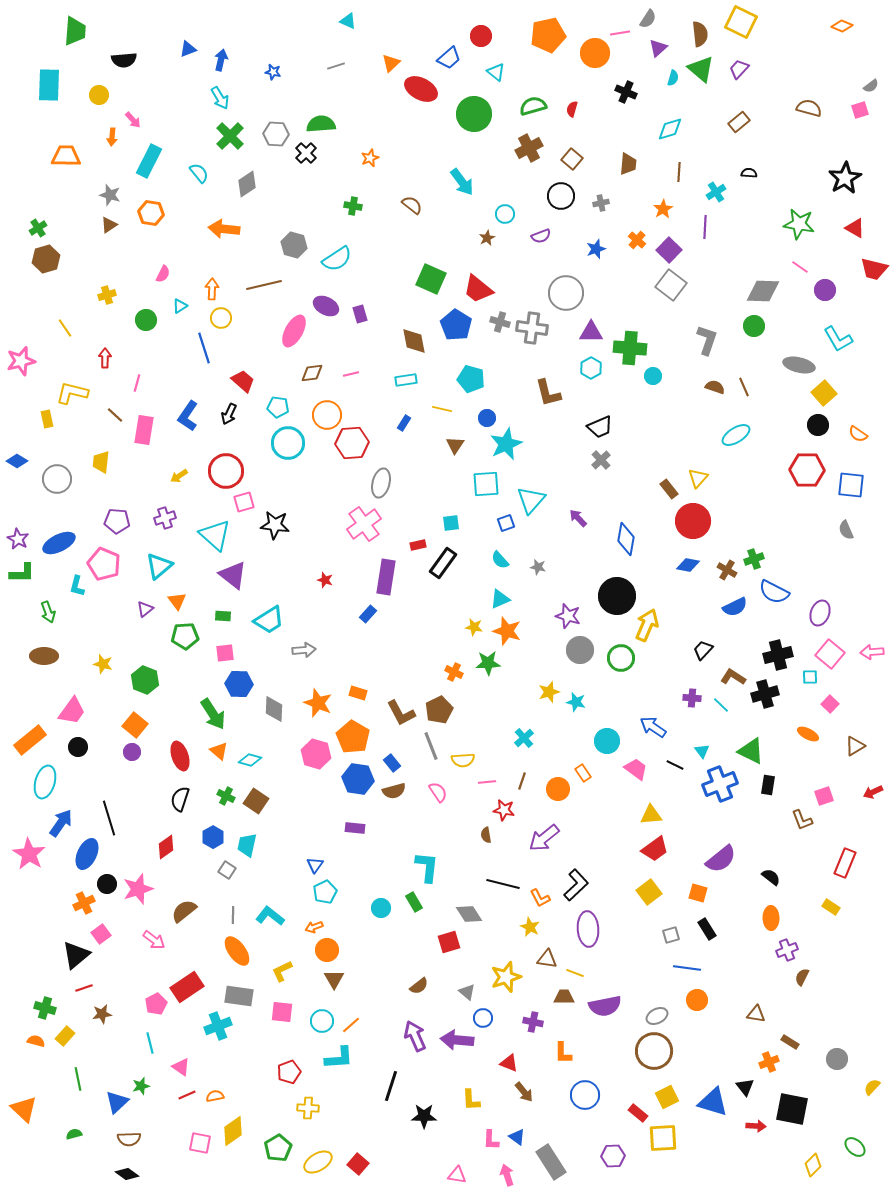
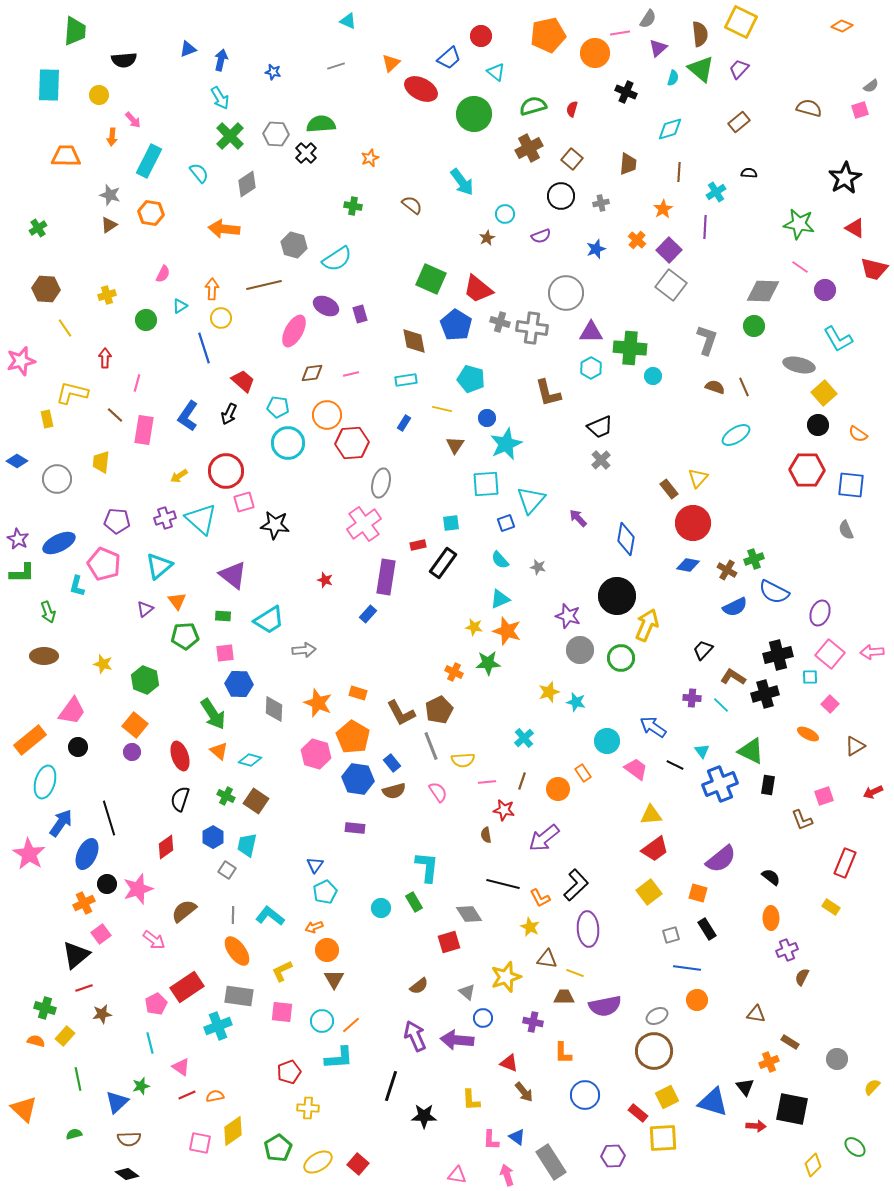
brown hexagon at (46, 259): moved 30 px down; rotated 20 degrees clockwise
red circle at (693, 521): moved 2 px down
cyan triangle at (215, 535): moved 14 px left, 16 px up
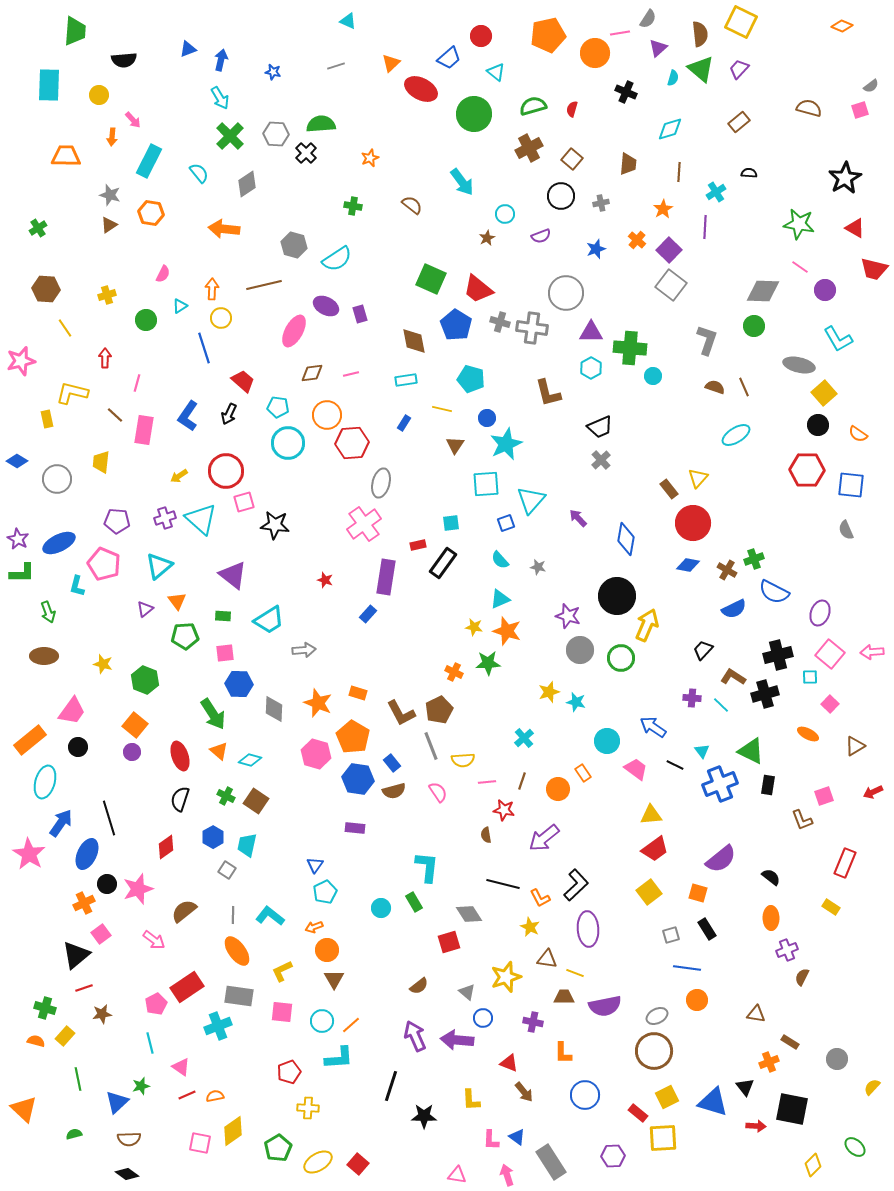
blue semicircle at (735, 607): moved 1 px left, 2 px down
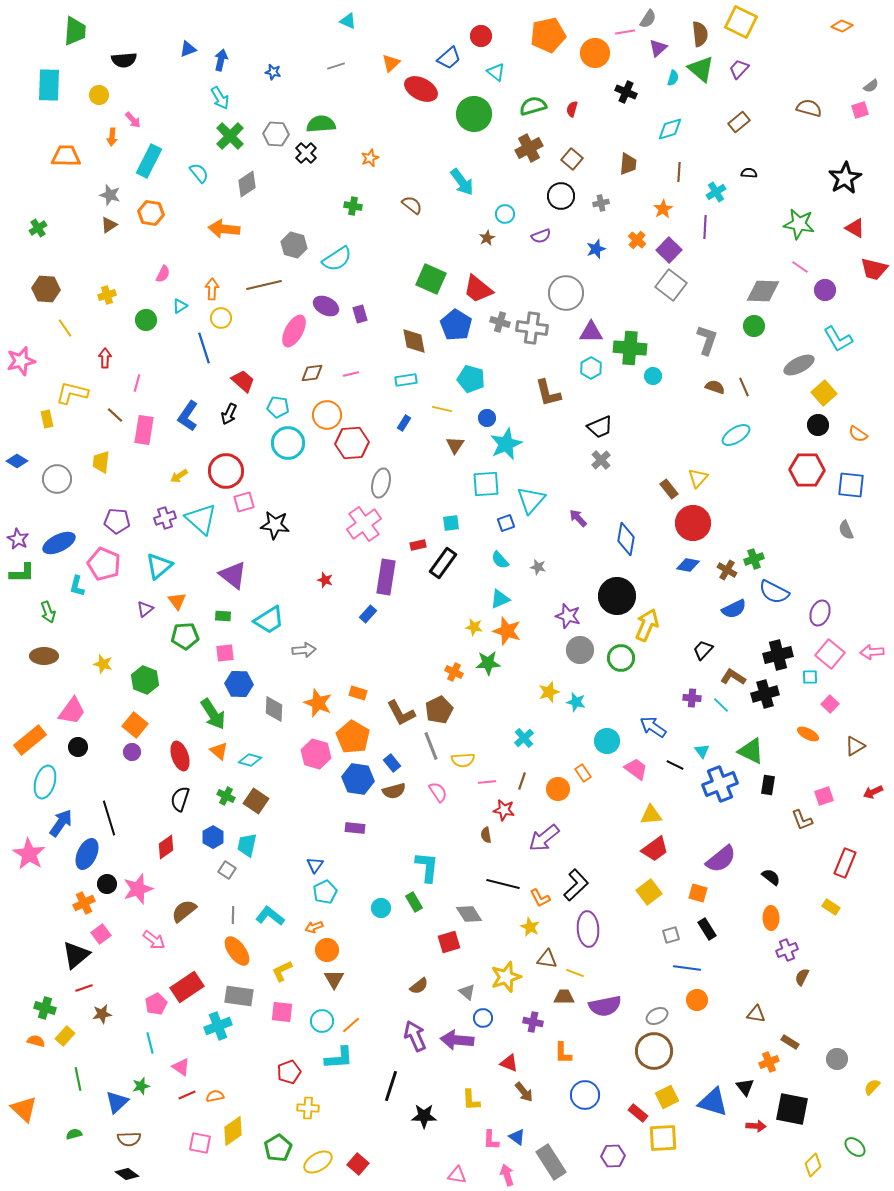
pink line at (620, 33): moved 5 px right, 1 px up
gray ellipse at (799, 365): rotated 40 degrees counterclockwise
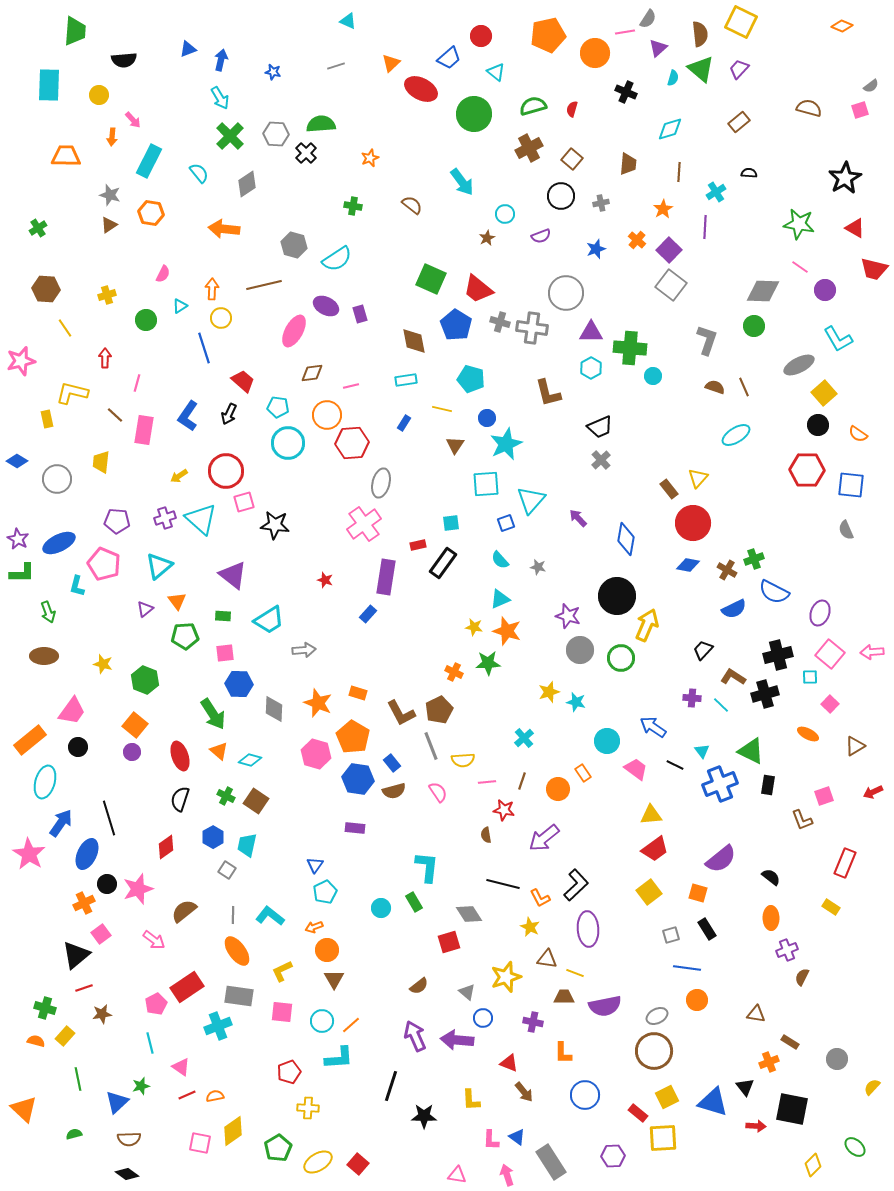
pink line at (351, 374): moved 12 px down
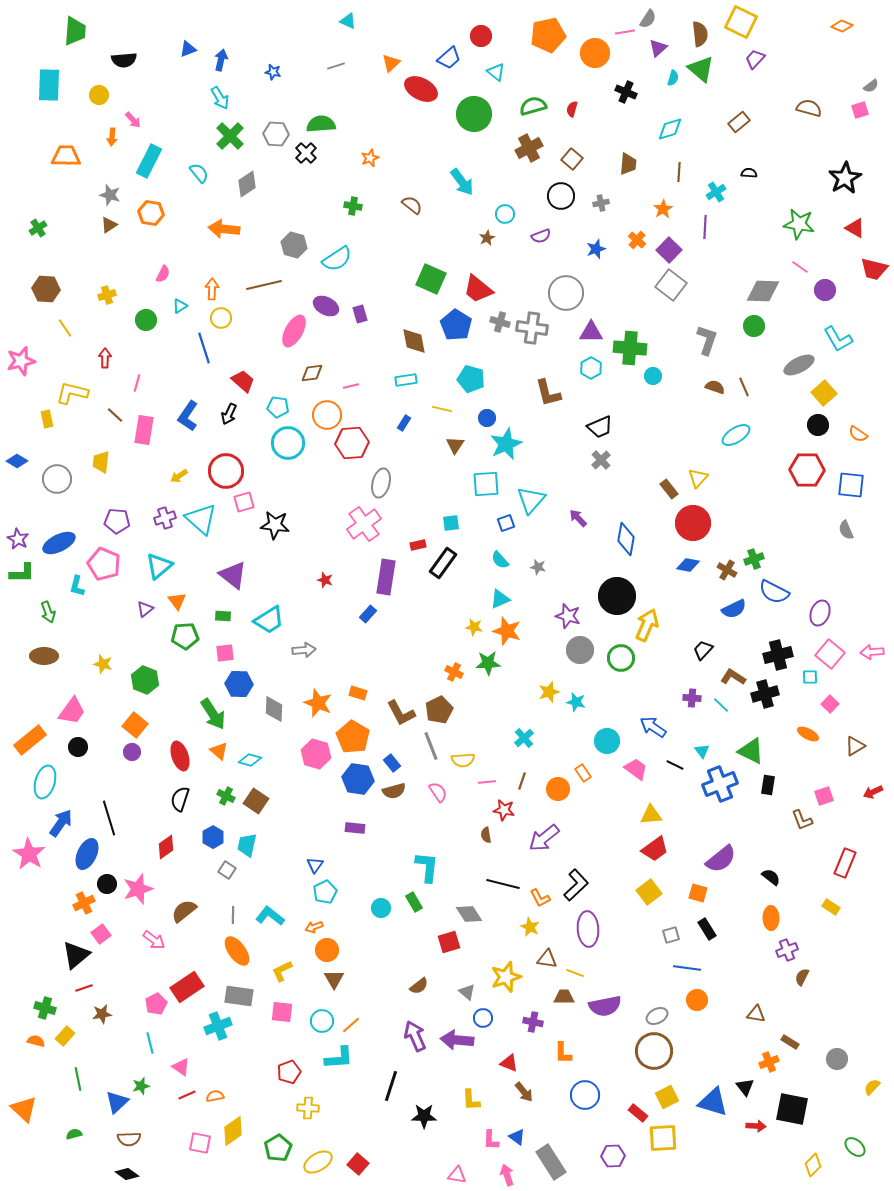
purple trapezoid at (739, 69): moved 16 px right, 10 px up
